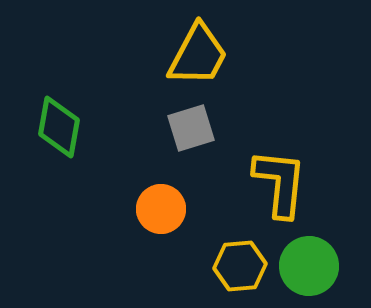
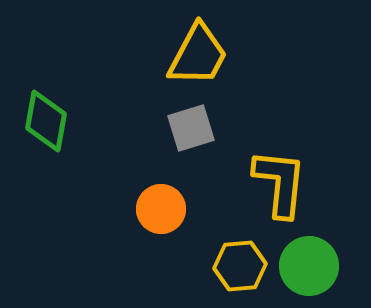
green diamond: moved 13 px left, 6 px up
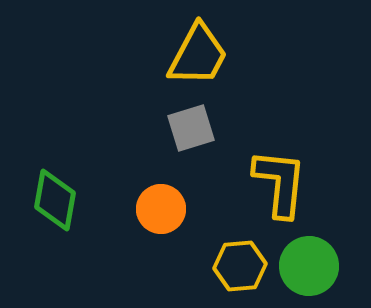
green diamond: moved 9 px right, 79 px down
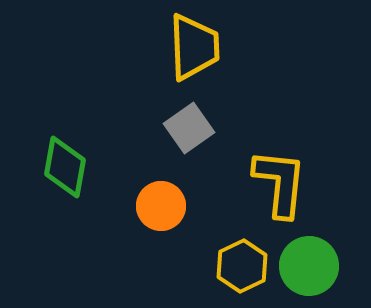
yellow trapezoid: moved 4 px left, 8 px up; rotated 30 degrees counterclockwise
gray square: moved 2 px left; rotated 18 degrees counterclockwise
green diamond: moved 10 px right, 33 px up
orange circle: moved 3 px up
yellow hexagon: moved 2 px right; rotated 21 degrees counterclockwise
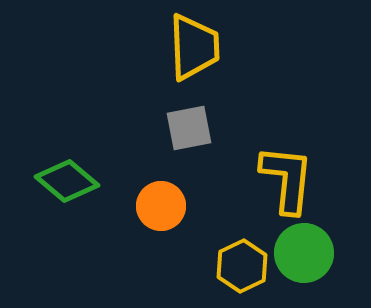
gray square: rotated 24 degrees clockwise
green diamond: moved 2 px right, 14 px down; rotated 60 degrees counterclockwise
yellow L-shape: moved 7 px right, 4 px up
green circle: moved 5 px left, 13 px up
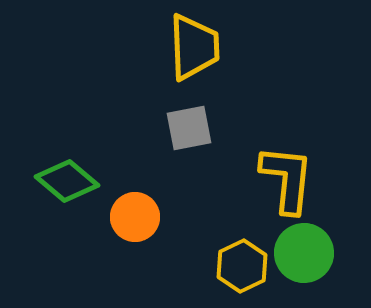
orange circle: moved 26 px left, 11 px down
